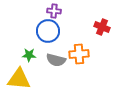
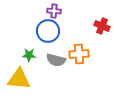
red cross: moved 1 px up
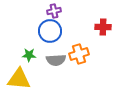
purple cross: rotated 16 degrees counterclockwise
red cross: moved 1 px right, 1 px down; rotated 21 degrees counterclockwise
blue circle: moved 2 px right
orange cross: rotated 12 degrees counterclockwise
gray semicircle: rotated 18 degrees counterclockwise
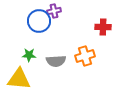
blue circle: moved 11 px left, 10 px up
orange cross: moved 6 px right, 2 px down
gray semicircle: moved 1 px down
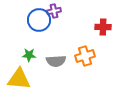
blue circle: moved 1 px up
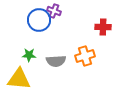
purple cross: rotated 32 degrees clockwise
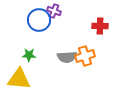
red cross: moved 3 px left, 1 px up
gray semicircle: moved 11 px right, 4 px up
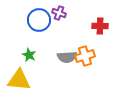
purple cross: moved 5 px right, 2 px down
green star: rotated 24 degrees clockwise
yellow triangle: moved 1 px down
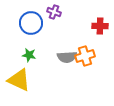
purple cross: moved 5 px left, 1 px up
blue circle: moved 8 px left, 3 px down
green star: rotated 16 degrees counterclockwise
yellow triangle: rotated 20 degrees clockwise
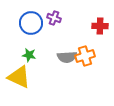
purple cross: moved 6 px down
yellow triangle: moved 3 px up
